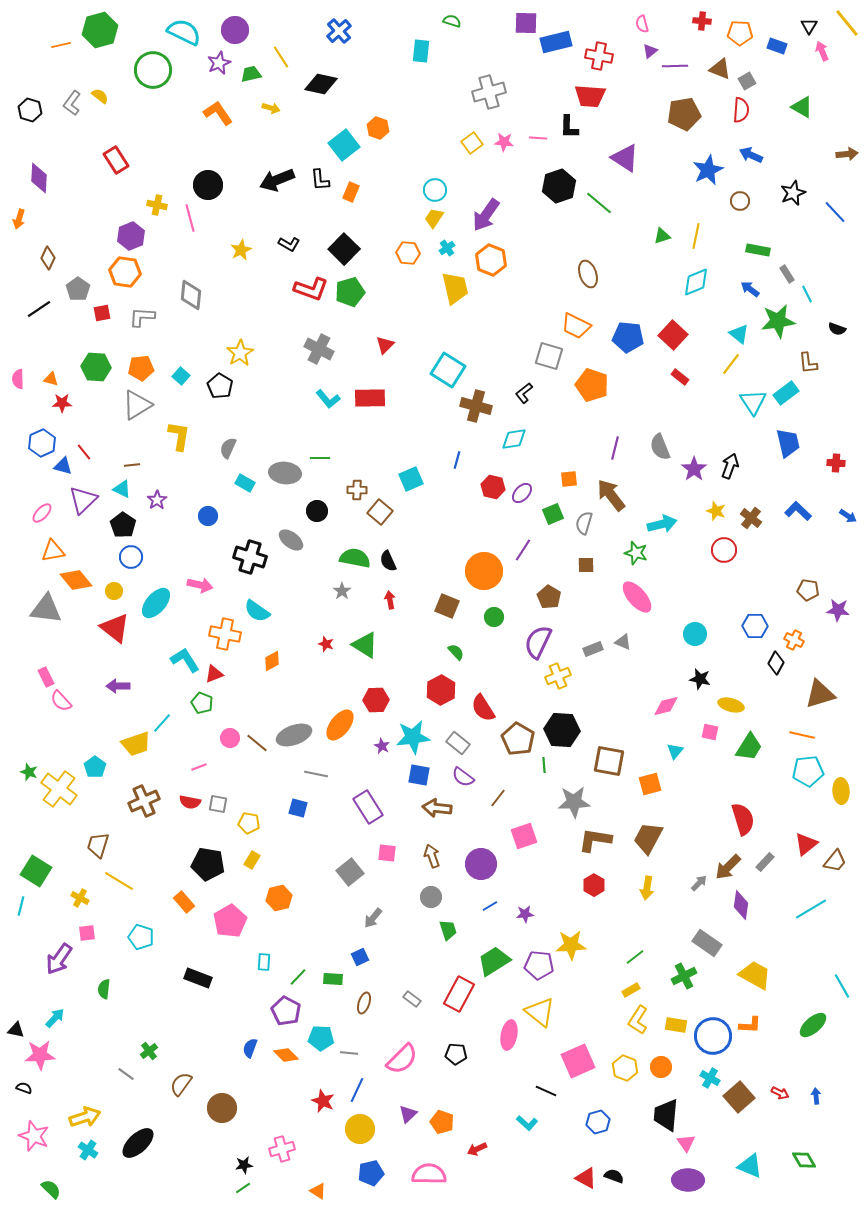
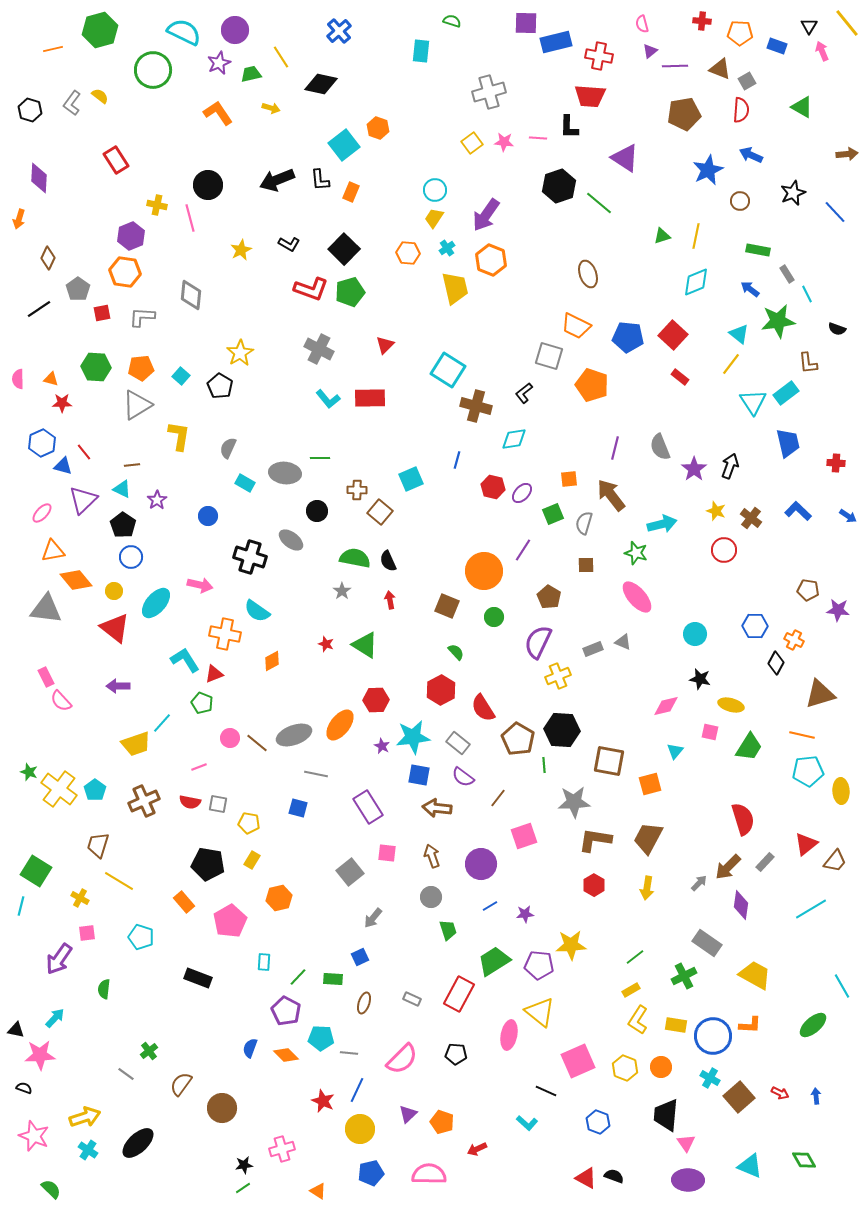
orange line at (61, 45): moved 8 px left, 4 px down
cyan pentagon at (95, 767): moved 23 px down
gray rectangle at (412, 999): rotated 12 degrees counterclockwise
blue hexagon at (598, 1122): rotated 25 degrees counterclockwise
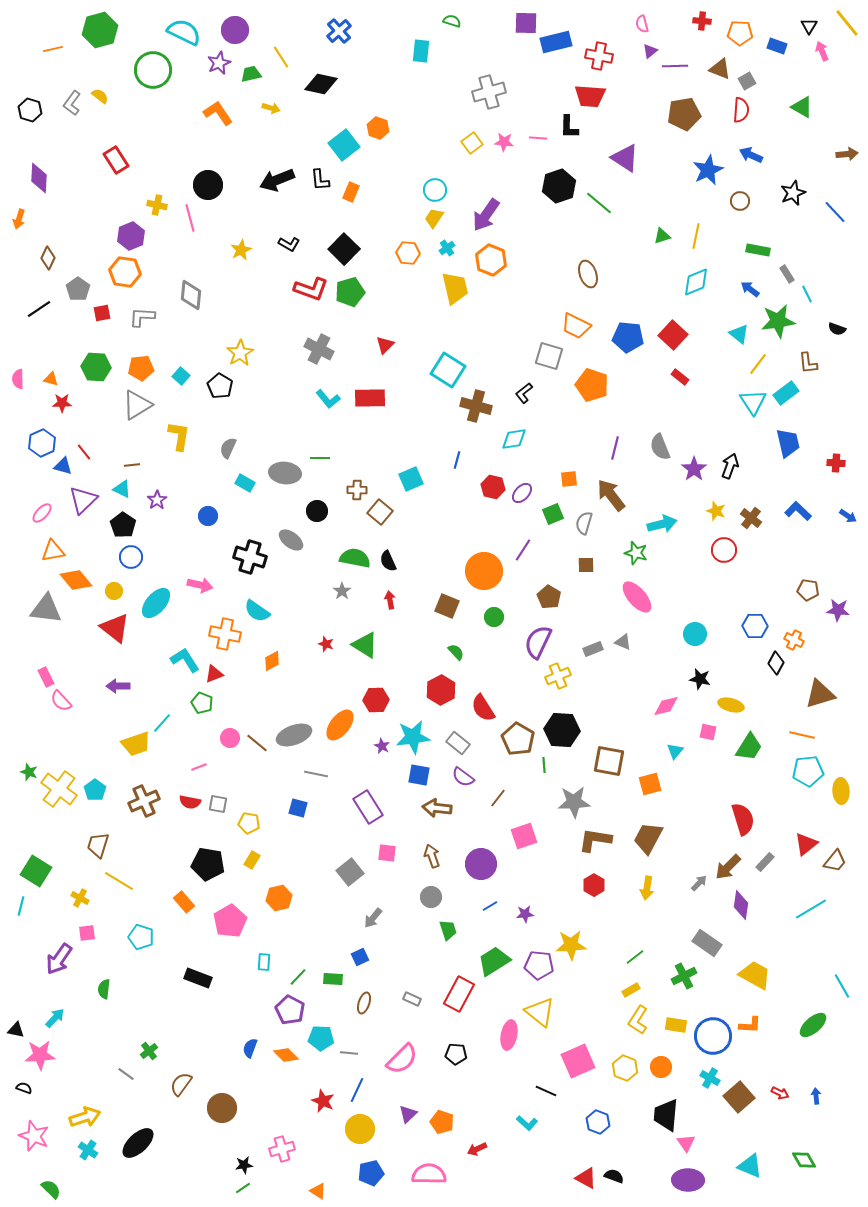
yellow line at (731, 364): moved 27 px right
pink square at (710, 732): moved 2 px left
purple pentagon at (286, 1011): moved 4 px right, 1 px up
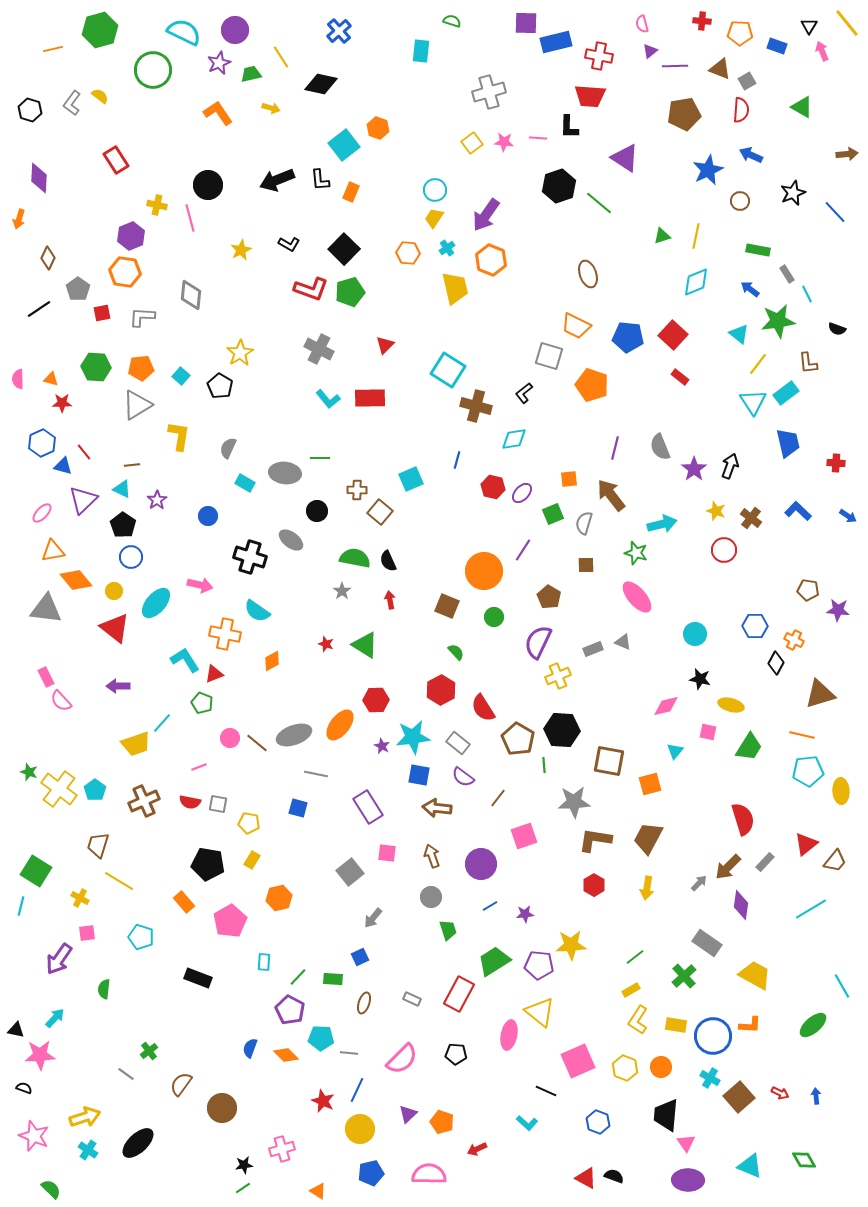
green cross at (684, 976): rotated 15 degrees counterclockwise
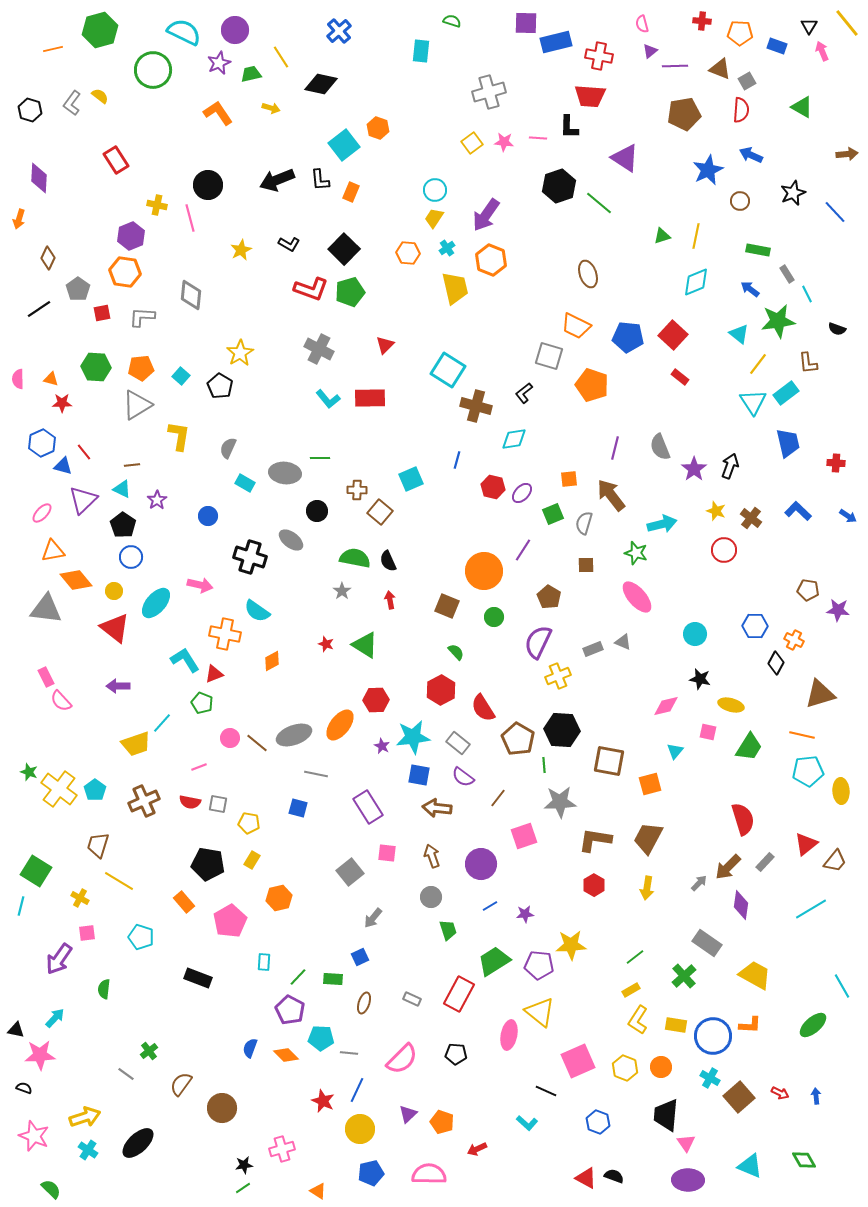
gray star at (574, 802): moved 14 px left
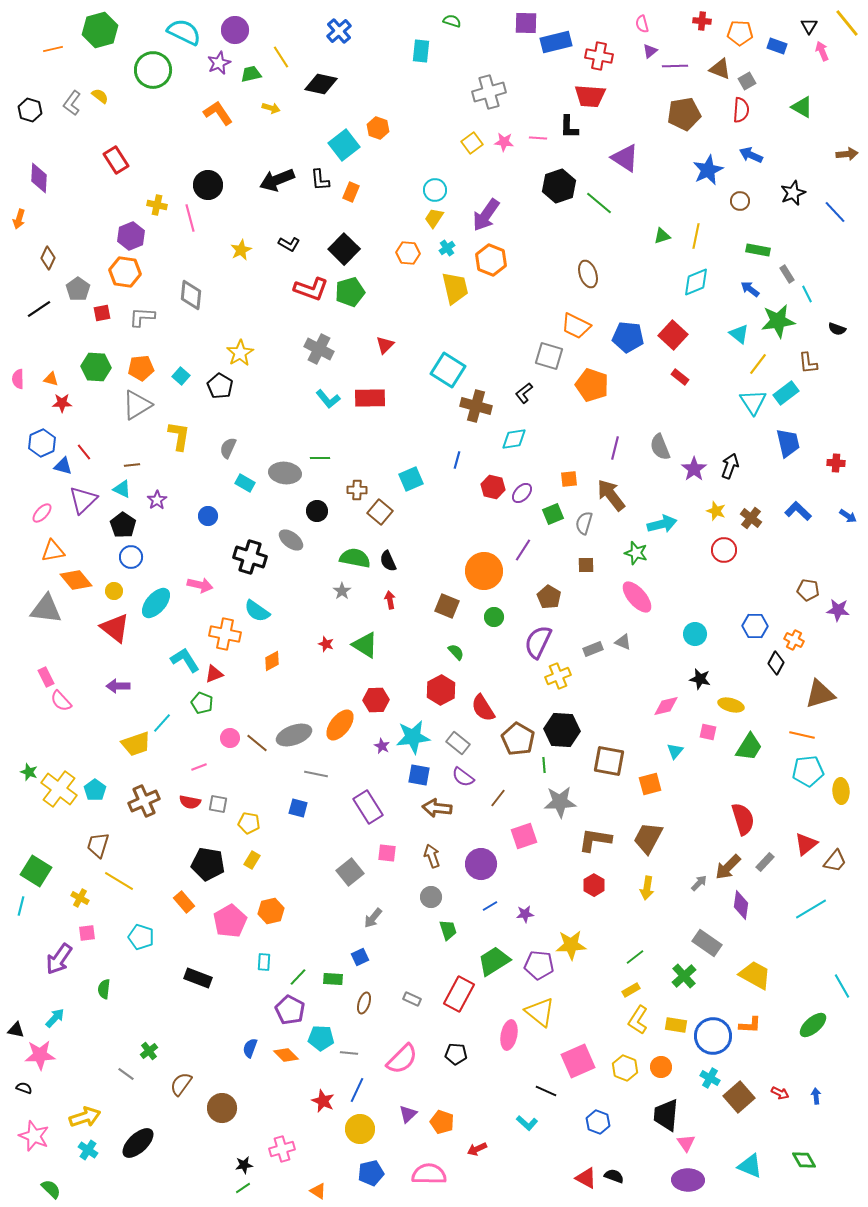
orange hexagon at (279, 898): moved 8 px left, 13 px down
